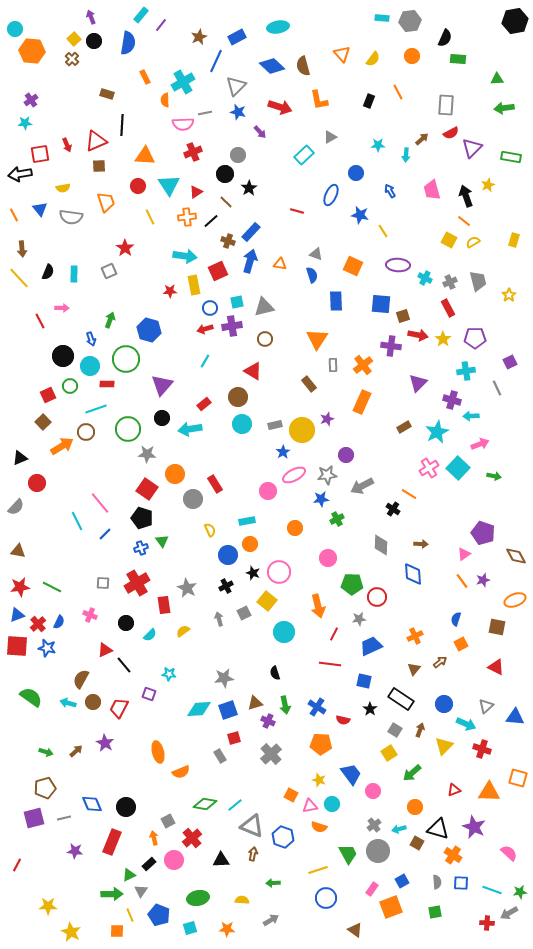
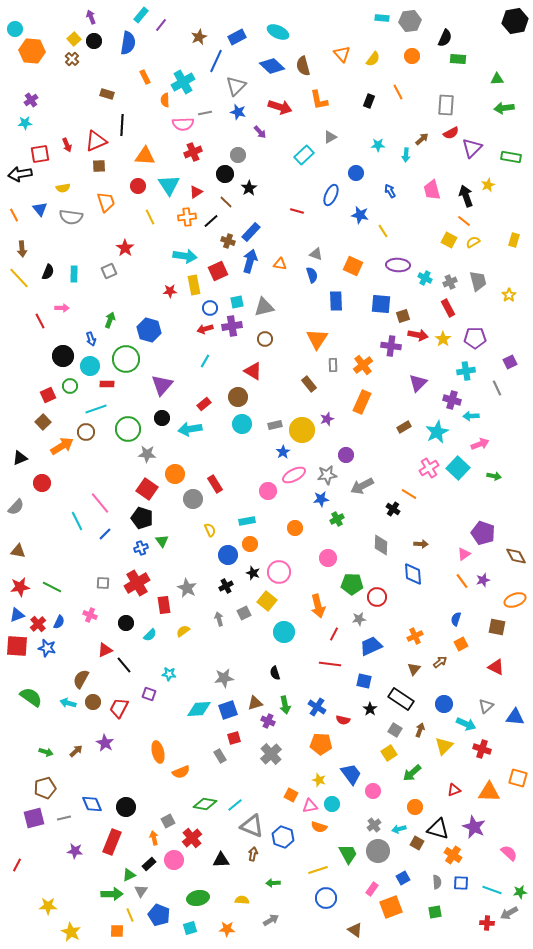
cyan ellipse at (278, 27): moved 5 px down; rotated 35 degrees clockwise
red circle at (37, 483): moved 5 px right
blue square at (402, 881): moved 1 px right, 3 px up
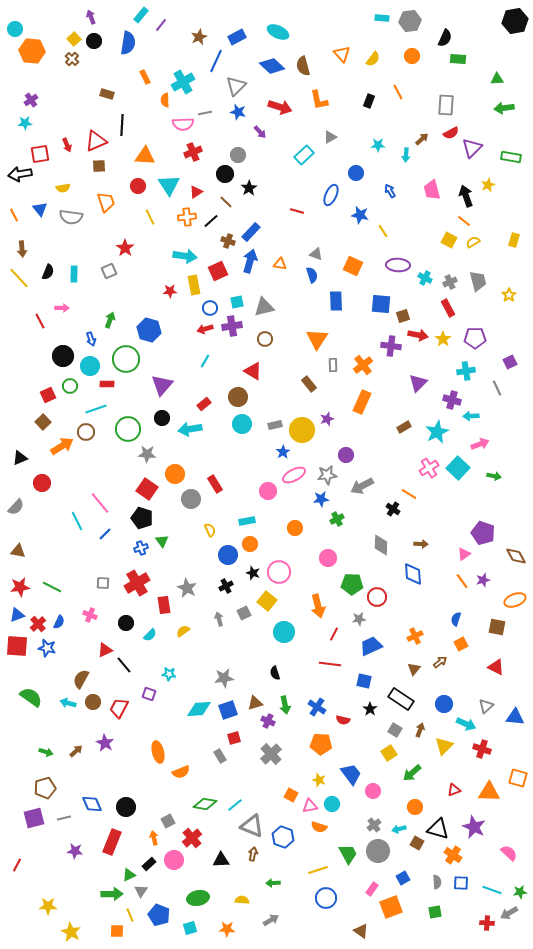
gray circle at (193, 499): moved 2 px left
brown triangle at (355, 930): moved 6 px right, 1 px down
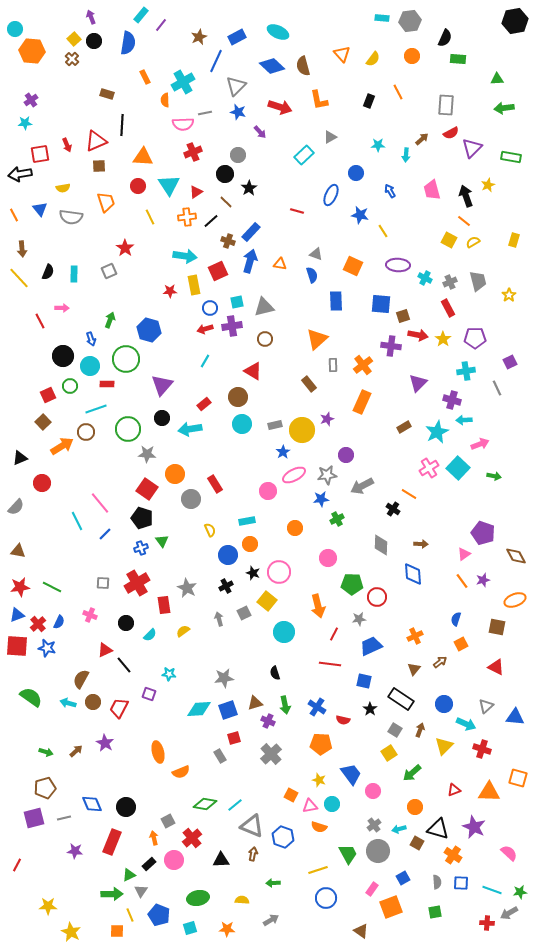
orange triangle at (145, 156): moved 2 px left, 1 px down
orange triangle at (317, 339): rotated 15 degrees clockwise
cyan arrow at (471, 416): moved 7 px left, 4 px down
